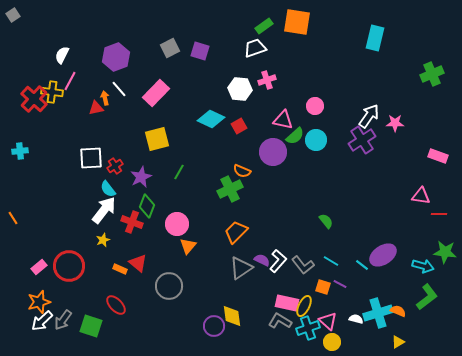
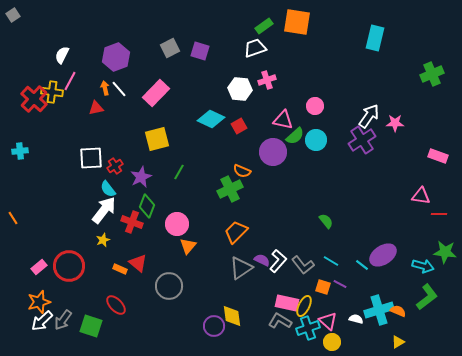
orange arrow at (105, 98): moved 10 px up
cyan cross at (378, 313): moved 1 px right, 3 px up
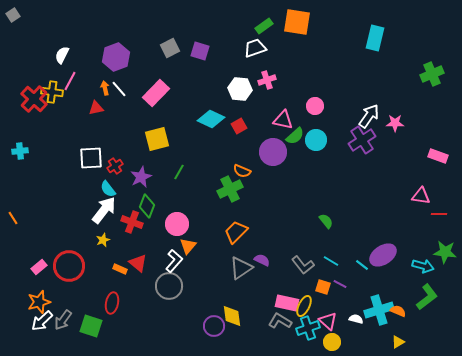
white L-shape at (278, 261): moved 104 px left
red ellipse at (116, 305): moved 4 px left, 2 px up; rotated 55 degrees clockwise
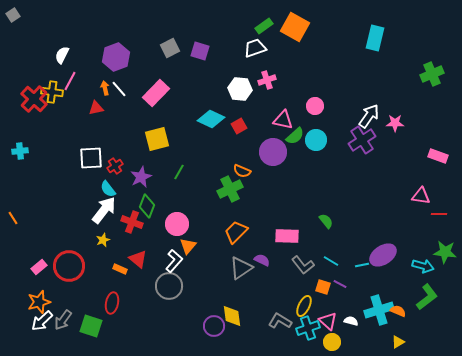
orange square at (297, 22): moved 2 px left, 5 px down; rotated 20 degrees clockwise
red triangle at (138, 263): moved 4 px up
cyan line at (362, 265): rotated 48 degrees counterclockwise
pink rectangle at (287, 303): moved 67 px up; rotated 10 degrees counterclockwise
white semicircle at (356, 319): moved 5 px left, 2 px down
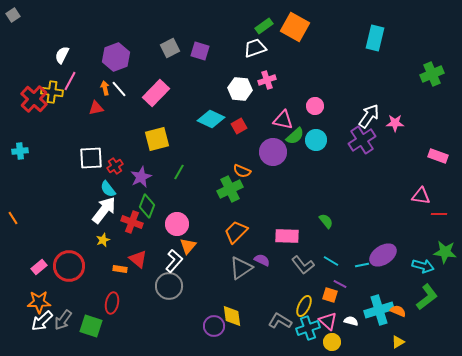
orange rectangle at (120, 269): rotated 16 degrees counterclockwise
orange square at (323, 287): moved 7 px right, 8 px down
orange star at (39, 302): rotated 15 degrees clockwise
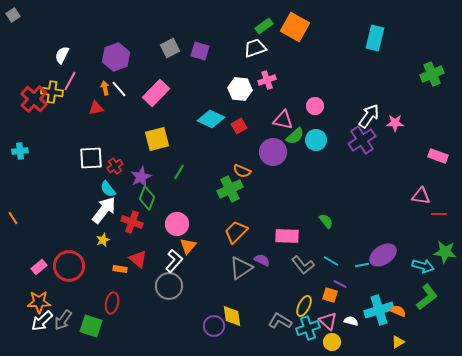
green diamond at (147, 206): moved 8 px up
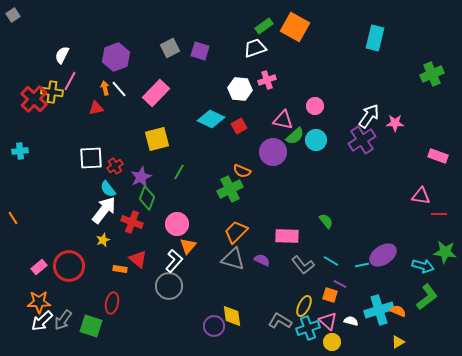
gray triangle at (241, 268): moved 8 px left, 9 px up; rotated 50 degrees clockwise
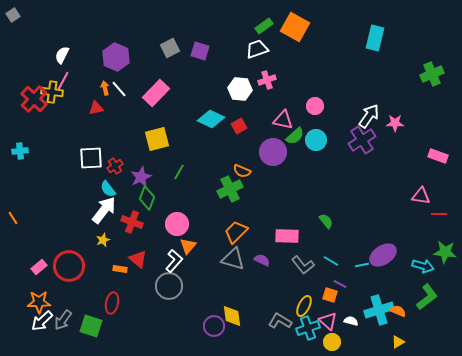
white trapezoid at (255, 48): moved 2 px right, 1 px down
purple hexagon at (116, 57): rotated 16 degrees counterclockwise
pink line at (70, 81): moved 7 px left
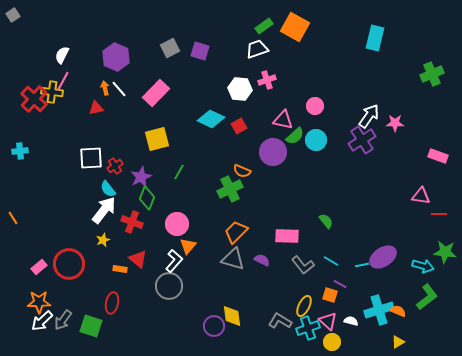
purple ellipse at (383, 255): moved 2 px down
red circle at (69, 266): moved 2 px up
